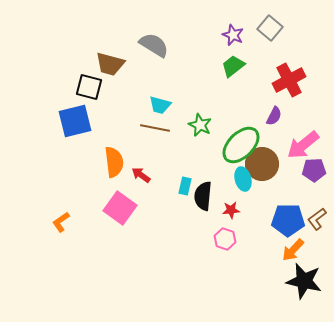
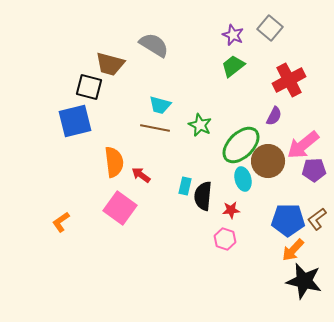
brown circle: moved 6 px right, 3 px up
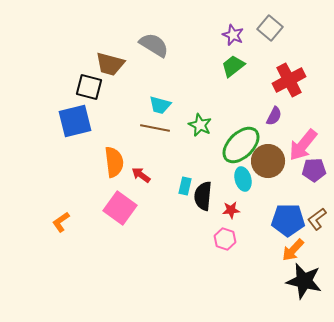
pink arrow: rotated 12 degrees counterclockwise
